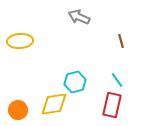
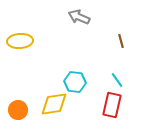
cyan hexagon: rotated 20 degrees clockwise
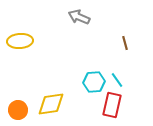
brown line: moved 4 px right, 2 px down
cyan hexagon: moved 19 px right; rotated 10 degrees counterclockwise
yellow diamond: moved 3 px left
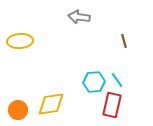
gray arrow: rotated 15 degrees counterclockwise
brown line: moved 1 px left, 2 px up
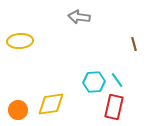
brown line: moved 10 px right, 3 px down
red rectangle: moved 2 px right, 2 px down
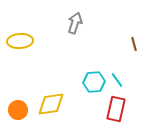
gray arrow: moved 4 px left, 6 px down; rotated 100 degrees clockwise
red rectangle: moved 2 px right, 2 px down
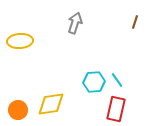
brown line: moved 1 px right, 22 px up; rotated 32 degrees clockwise
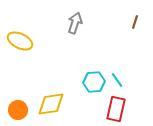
yellow ellipse: rotated 30 degrees clockwise
